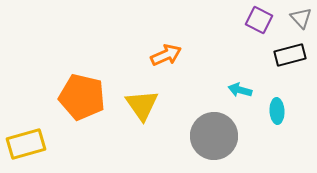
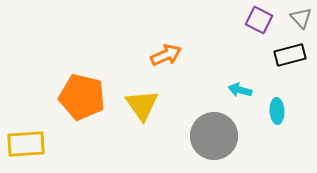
yellow rectangle: rotated 12 degrees clockwise
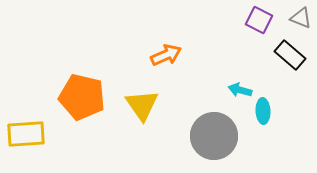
gray triangle: rotated 25 degrees counterclockwise
black rectangle: rotated 56 degrees clockwise
cyan ellipse: moved 14 px left
yellow rectangle: moved 10 px up
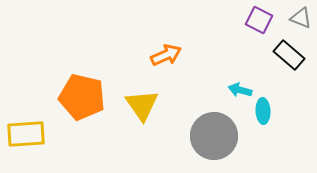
black rectangle: moved 1 px left
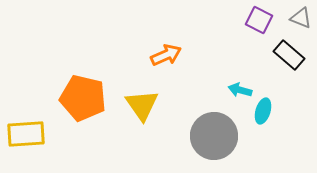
orange pentagon: moved 1 px right, 1 px down
cyan ellipse: rotated 20 degrees clockwise
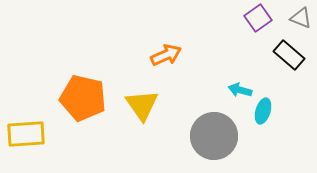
purple square: moved 1 px left, 2 px up; rotated 28 degrees clockwise
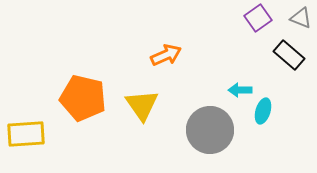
cyan arrow: rotated 15 degrees counterclockwise
gray circle: moved 4 px left, 6 px up
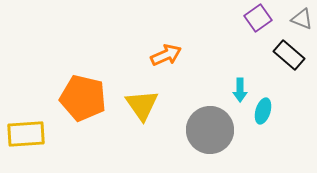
gray triangle: moved 1 px right, 1 px down
cyan arrow: rotated 90 degrees counterclockwise
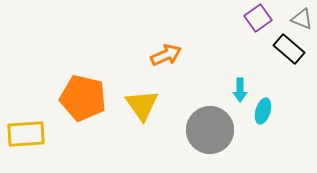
black rectangle: moved 6 px up
